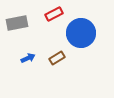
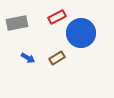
red rectangle: moved 3 px right, 3 px down
blue arrow: rotated 56 degrees clockwise
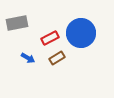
red rectangle: moved 7 px left, 21 px down
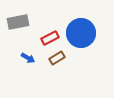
gray rectangle: moved 1 px right, 1 px up
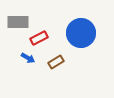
gray rectangle: rotated 10 degrees clockwise
red rectangle: moved 11 px left
brown rectangle: moved 1 px left, 4 px down
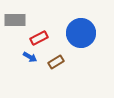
gray rectangle: moved 3 px left, 2 px up
blue arrow: moved 2 px right, 1 px up
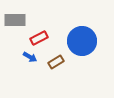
blue circle: moved 1 px right, 8 px down
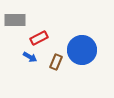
blue circle: moved 9 px down
brown rectangle: rotated 35 degrees counterclockwise
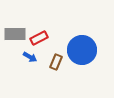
gray rectangle: moved 14 px down
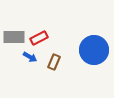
gray rectangle: moved 1 px left, 3 px down
blue circle: moved 12 px right
brown rectangle: moved 2 px left
